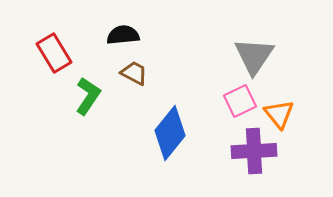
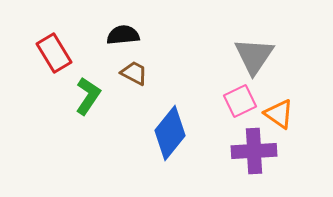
orange triangle: rotated 16 degrees counterclockwise
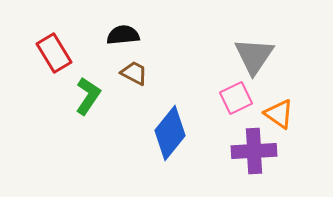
pink square: moved 4 px left, 3 px up
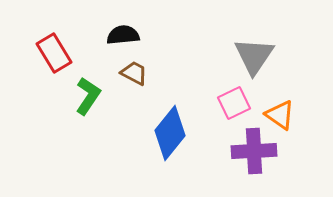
pink square: moved 2 px left, 5 px down
orange triangle: moved 1 px right, 1 px down
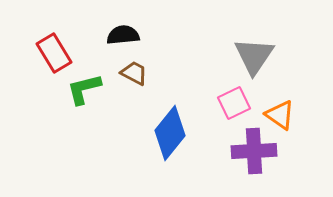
green L-shape: moved 4 px left, 7 px up; rotated 138 degrees counterclockwise
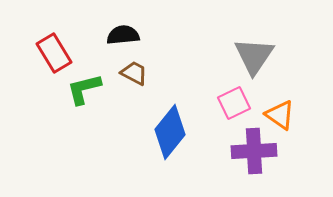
blue diamond: moved 1 px up
